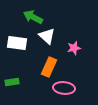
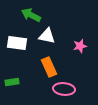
green arrow: moved 2 px left, 2 px up
white triangle: rotated 30 degrees counterclockwise
pink star: moved 6 px right, 2 px up
orange rectangle: rotated 48 degrees counterclockwise
pink ellipse: moved 1 px down
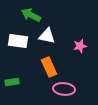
white rectangle: moved 1 px right, 2 px up
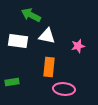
pink star: moved 2 px left
orange rectangle: rotated 30 degrees clockwise
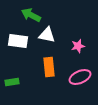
white triangle: moved 1 px up
orange rectangle: rotated 12 degrees counterclockwise
pink ellipse: moved 16 px right, 12 px up; rotated 30 degrees counterclockwise
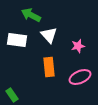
white triangle: moved 2 px right; rotated 36 degrees clockwise
white rectangle: moved 1 px left, 1 px up
green rectangle: moved 13 px down; rotated 64 degrees clockwise
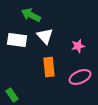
white triangle: moved 4 px left, 1 px down
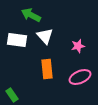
orange rectangle: moved 2 px left, 2 px down
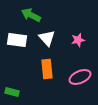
white triangle: moved 2 px right, 2 px down
pink star: moved 6 px up
green rectangle: moved 3 px up; rotated 40 degrees counterclockwise
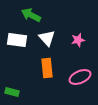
orange rectangle: moved 1 px up
